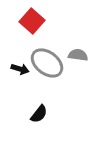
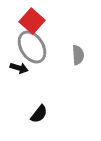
gray semicircle: rotated 78 degrees clockwise
gray ellipse: moved 15 px left, 16 px up; rotated 20 degrees clockwise
black arrow: moved 1 px left, 1 px up
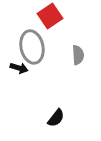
red square: moved 18 px right, 5 px up; rotated 15 degrees clockwise
gray ellipse: rotated 20 degrees clockwise
black semicircle: moved 17 px right, 4 px down
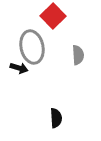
red square: moved 3 px right; rotated 10 degrees counterclockwise
black semicircle: rotated 42 degrees counterclockwise
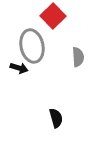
gray ellipse: moved 1 px up
gray semicircle: moved 2 px down
black semicircle: rotated 12 degrees counterclockwise
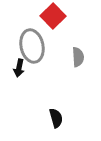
black arrow: rotated 84 degrees clockwise
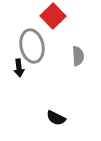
gray semicircle: moved 1 px up
black arrow: rotated 18 degrees counterclockwise
black semicircle: rotated 132 degrees clockwise
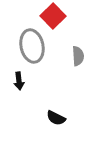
black arrow: moved 13 px down
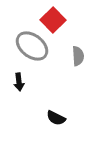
red square: moved 4 px down
gray ellipse: rotated 40 degrees counterclockwise
black arrow: moved 1 px down
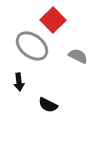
gray semicircle: rotated 60 degrees counterclockwise
black semicircle: moved 8 px left, 13 px up
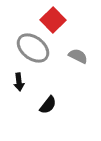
gray ellipse: moved 1 px right, 2 px down
black semicircle: rotated 78 degrees counterclockwise
